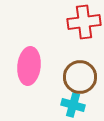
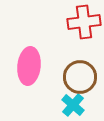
cyan cross: rotated 25 degrees clockwise
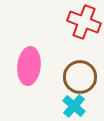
red cross: rotated 28 degrees clockwise
cyan cross: moved 1 px right, 1 px down
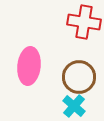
red cross: rotated 12 degrees counterclockwise
brown circle: moved 1 px left
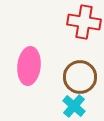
brown circle: moved 1 px right
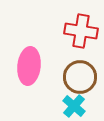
red cross: moved 3 px left, 9 px down
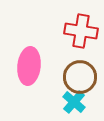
cyan cross: moved 4 px up
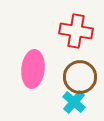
red cross: moved 5 px left
pink ellipse: moved 4 px right, 3 px down
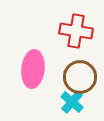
cyan cross: moved 2 px left
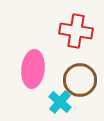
brown circle: moved 3 px down
cyan cross: moved 12 px left
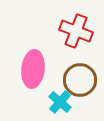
red cross: rotated 12 degrees clockwise
